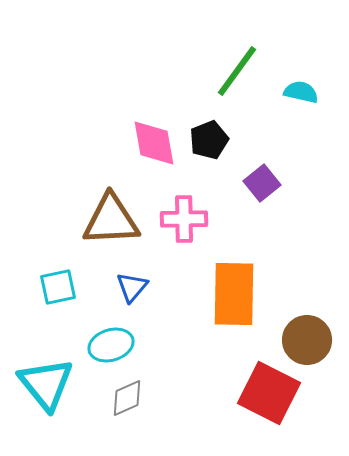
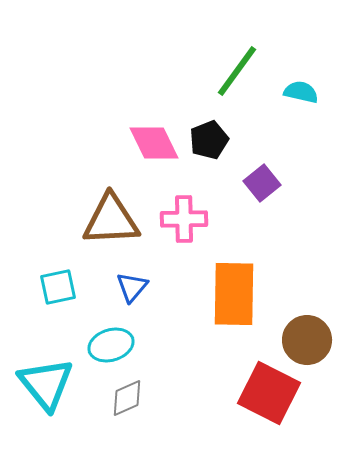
pink diamond: rotated 16 degrees counterclockwise
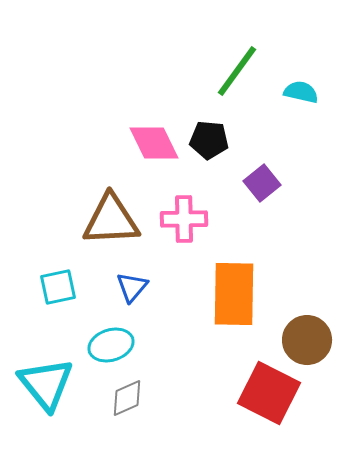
black pentagon: rotated 27 degrees clockwise
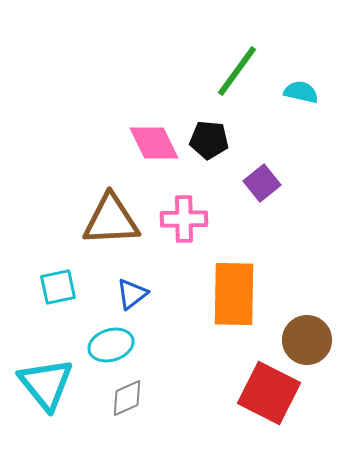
blue triangle: moved 7 px down; rotated 12 degrees clockwise
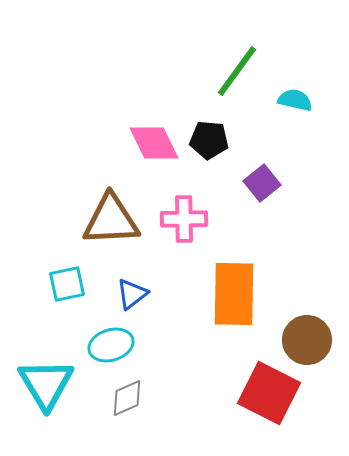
cyan semicircle: moved 6 px left, 8 px down
cyan square: moved 9 px right, 3 px up
cyan triangle: rotated 8 degrees clockwise
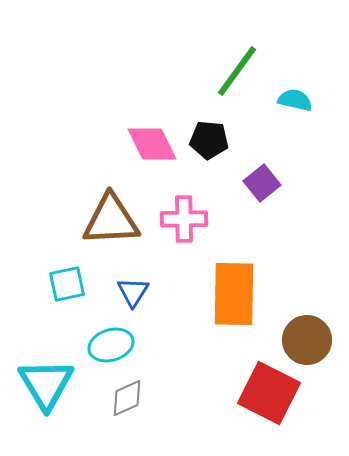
pink diamond: moved 2 px left, 1 px down
blue triangle: moved 1 px right, 2 px up; rotated 20 degrees counterclockwise
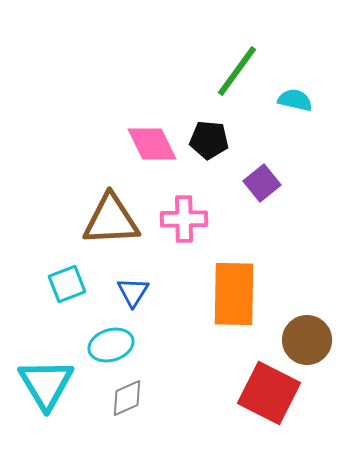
cyan square: rotated 9 degrees counterclockwise
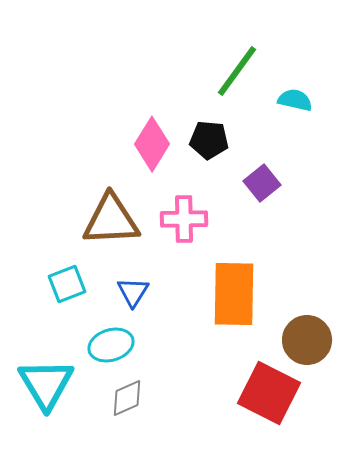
pink diamond: rotated 58 degrees clockwise
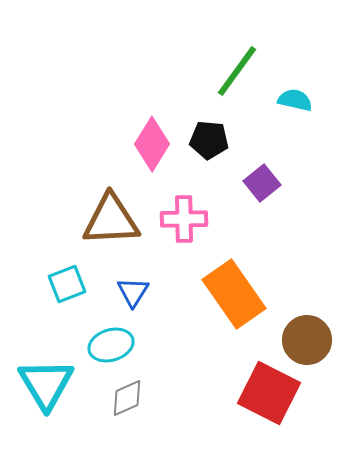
orange rectangle: rotated 36 degrees counterclockwise
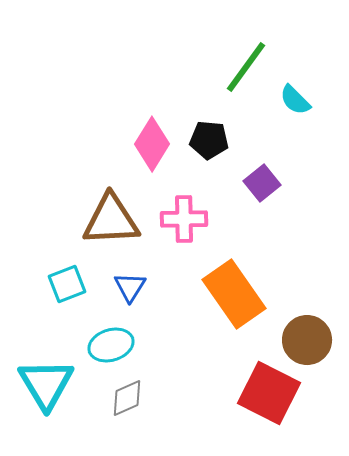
green line: moved 9 px right, 4 px up
cyan semicircle: rotated 148 degrees counterclockwise
blue triangle: moved 3 px left, 5 px up
